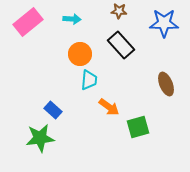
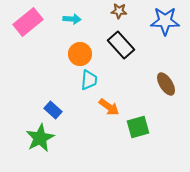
blue star: moved 1 px right, 2 px up
brown ellipse: rotated 10 degrees counterclockwise
green star: rotated 20 degrees counterclockwise
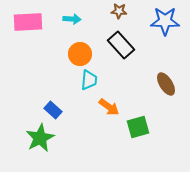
pink rectangle: rotated 36 degrees clockwise
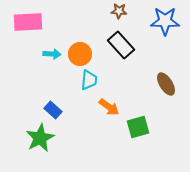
cyan arrow: moved 20 px left, 35 px down
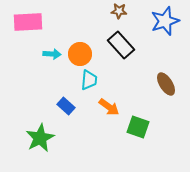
blue star: rotated 20 degrees counterclockwise
blue rectangle: moved 13 px right, 4 px up
green square: rotated 35 degrees clockwise
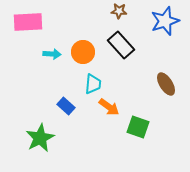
orange circle: moved 3 px right, 2 px up
cyan trapezoid: moved 4 px right, 4 px down
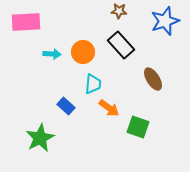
pink rectangle: moved 2 px left
brown ellipse: moved 13 px left, 5 px up
orange arrow: moved 1 px down
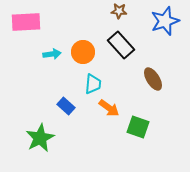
cyan arrow: rotated 12 degrees counterclockwise
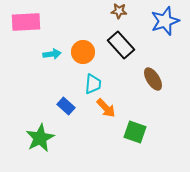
orange arrow: moved 3 px left; rotated 10 degrees clockwise
green square: moved 3 px left, 5 px down
